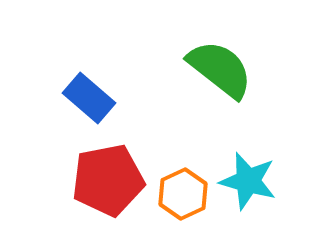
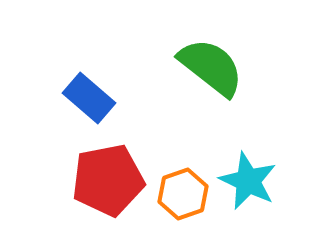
green semicircle: moved 9 px left, 2 px up
cyan star: rotated 10 degrees clockwise
orange hexagon: rotated 6 degrees clockwise
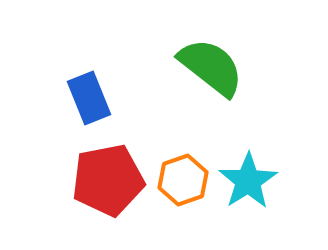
blue rectangle: rotated 27 degrees clockwise
cyan star: rotated 14 degrees clockwise
orange hexagon: moved 14 px up
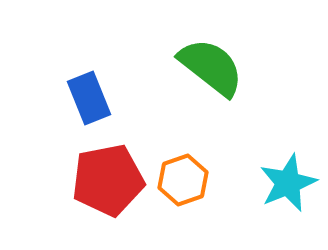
cyan star: moved 40 px right, 2 px down; rotated 10 degrees clockwise
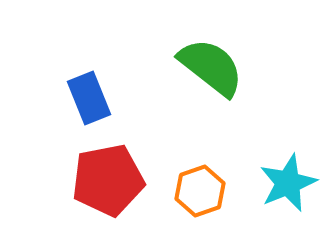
orange hexagon: moved 17 px right, 11 px down
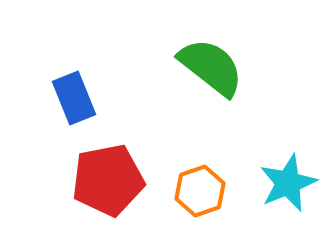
blue rectangle: moved 15 px left
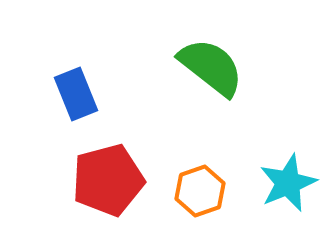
blue rectangle: moved 2 px right, 4 px up
red pentagon: rotated 4 degrees counterclockwise
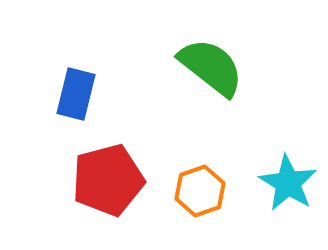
blue rectangle: rotated 36 degrees clockwise
cyan star: rotated 18 degrees counterclockwise
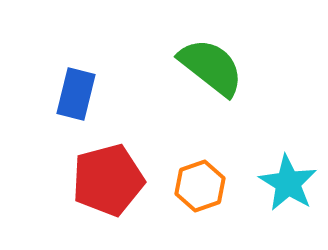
orange hexagon: moved 5 px up
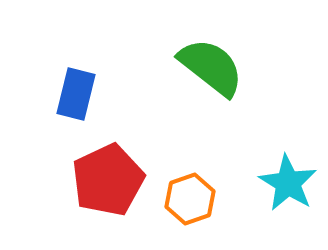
red pentagon: rotated 10 degrees counterclockwise
orange hexagon: moved 10 px left, 13 px down
